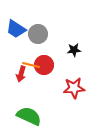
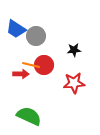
gray circle: moved 2 px left, 2 px down
red arrow: rotated 105 degrees counterclockwise
red star: moved 5 px up
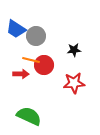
orange line: moved 5 px up
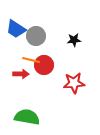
black star: moved 10 px up
green semicircle: moved 2 px left, 1 px down; rotated 15 degrees counterclockwise
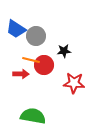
black star: moved 10 px left, 11 px down
red star: rotated 10 degrees clockwise
green semicircle: moved 6 px right, 1 px up
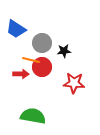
gray circle: moved 6 px right, 7 px down
red circle: moved 2 px left, 2 px down
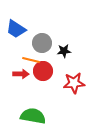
red circle: moved 1 px right, 4 px down
red star: rotated 10 degrees counterclockwise
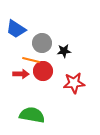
green semicircle: moved 1 px left, 1 px up
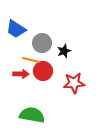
black star: rotated 16 degrees counterclockwise
